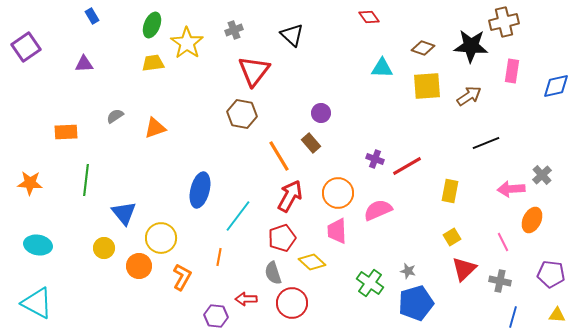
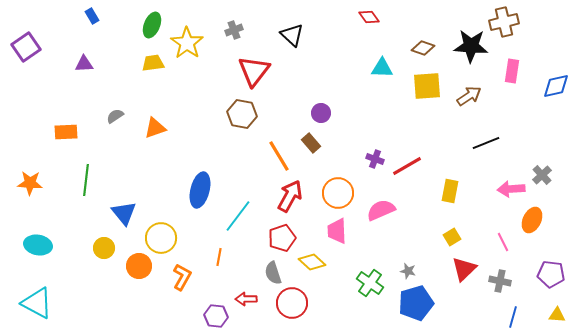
pink semicircle at (378, 210): moved 3 px right
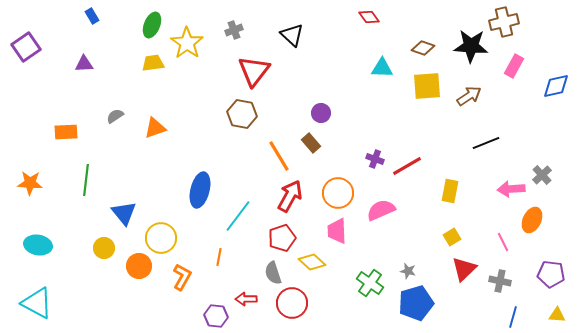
pink rectangle at (512, 71): moved 2 px right, 5 px up; rotated 20 degrees clockwise
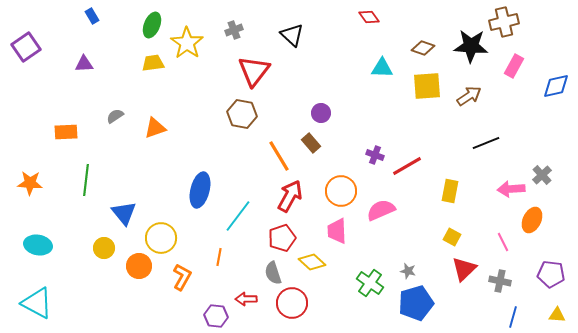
purple cross at (375, 159): moved 4 px up
orange circle at (338, 193): moved 3 px right, 2 px up
yellow square at (452, 237): rotated 30 degrees counterclockwise
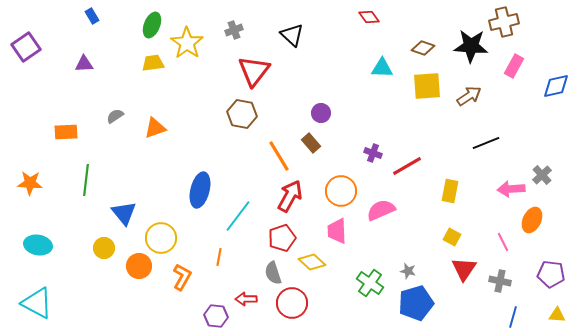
purple cross at (375, 155): moved 2 px left, 2 px up
red triangle at (464, 269): rotated 12 degrees counterclockwise
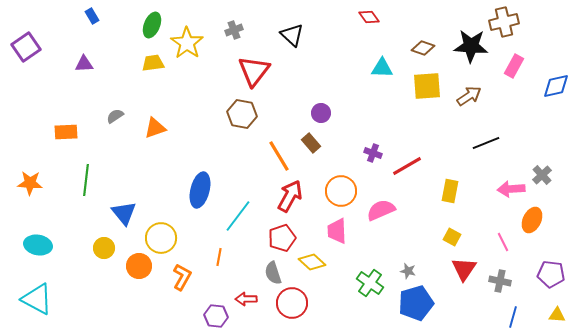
cyan triangle at (37, 303): moved 4 px up
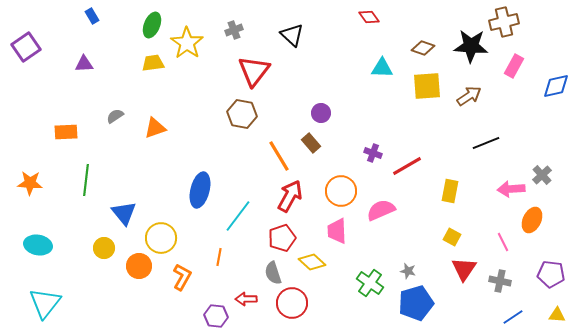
cyan triangle at (37, 299): moved 8 px right, 4 px down; rotated 40 degrees clockwise
blue line at (513, 317): rotated 40 degrees clockwise
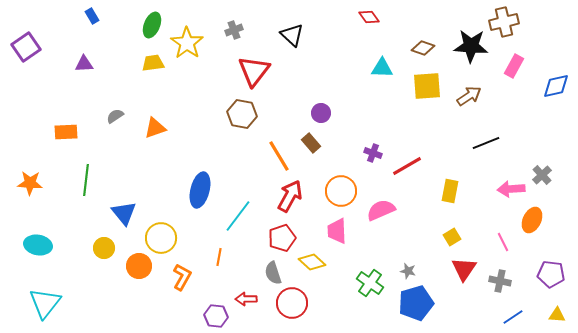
yellow square at (452, 237): rotated 30 degrees clockwise
